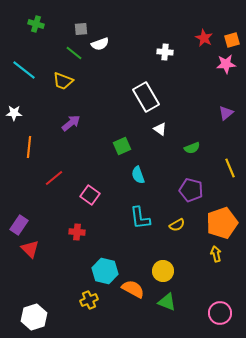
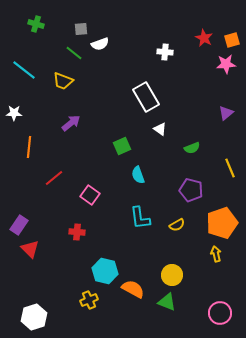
yellow circle: moved 9 px right, 4 px down
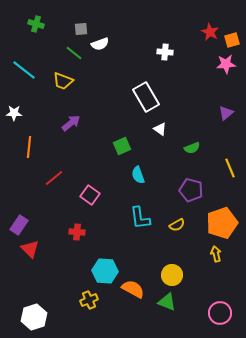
red star: moved 6 px right, 6 px up
cyan hexagon: rotated 10 degrees counterclockwise
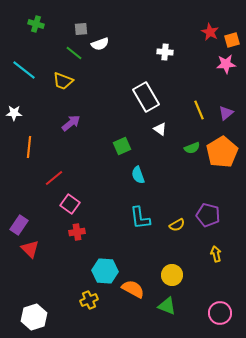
yellow line: moved 31 px left, 58 px up
purple pentagon: moved 17 px right, 25 px down
pink square: moved 20 px left, 9 px down
orange pentagon: moved 71 px up; rotated 12 degrees counterclockwise
red cross: rotated 14 degrees counterclockwise
green triangle: moved 4 px down
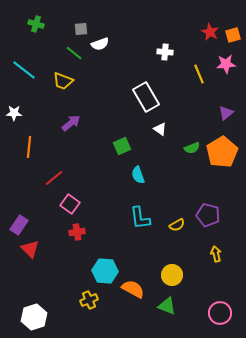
orange square: moved 1 px right, 5 px up
yellow line: moved 36 px up
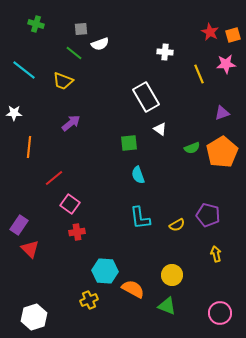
purple triangle: moved 4 px left; rotated 21 degrees clockwise
green square: moved 7 px right, 3 px up; rotated 18 degrees clockwise
